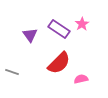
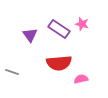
pink star: rotated 24 degrees counterclockwise
red semicircle: rotated 40 degrees clockwise
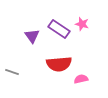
purple triangle: moved 2 px right, 1 px down
red semicircle: moved 1 px down
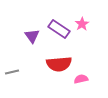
pink star: rotated 24 degrees clockwise
gray line: rotated 32 degrees counterclockwise
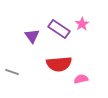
gray line: rotated 32 degrees clockwise
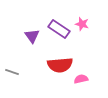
pink star: rotated 24 degrees counterclockwise
red semicircle: moved 1 px right, 1 px down
